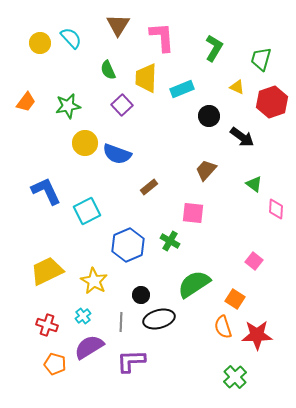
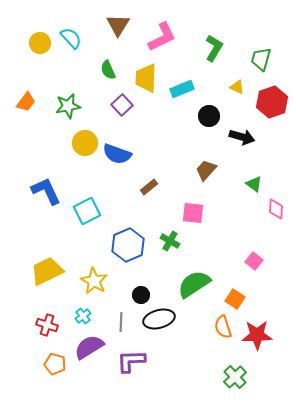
pink L-shape at (162, 37): rotated 68 degrees clockwise
black arrow at (242, 137): rotated 20 degrees counterclockwise
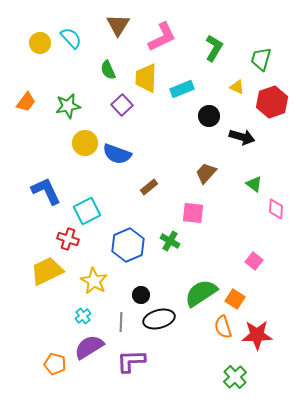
brown trapezoid at (206, 170): moved 3 px down
green semicircle at (194, 284): moved 7 px right, 9 px down
red cross at (47, 325): moved 21 px right, 86 px up
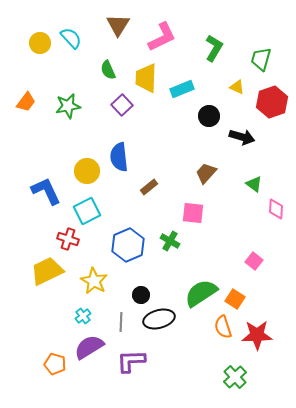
yellow circle at (85, 143): moved 2 px right, 28 px down
blue semicircle at (117, 154): moved 2 px right, 3 px down; rotated 64 degrees clockwise
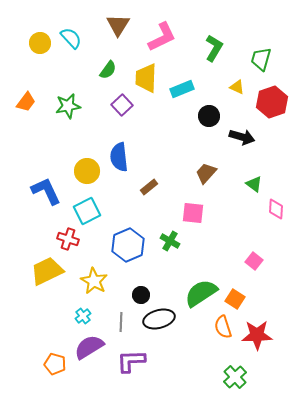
green semicircle at (108, 70): rotated 120 degrees counterclockwise
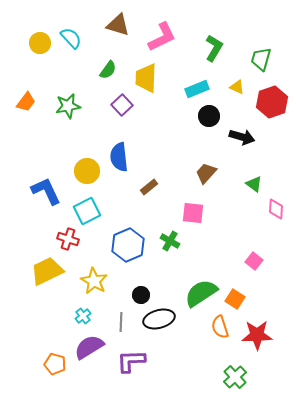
brown triangle at (118, 25): rotated 45 degrees counterclockwise
cyan rectangle at (182, 89): moved 15 px right
orange semicircle at (223, 327): moved 3 px left
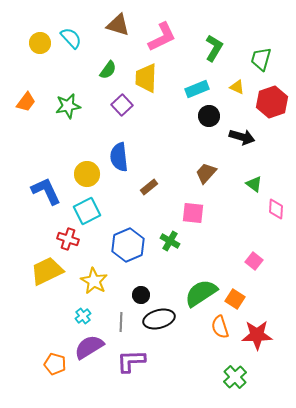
yellow circle at (87, 171): moved 3 px down
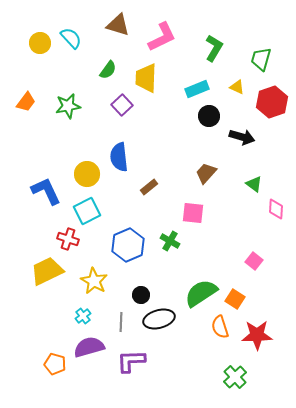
purple semicircle at (89, 347): rotated 16 degrees clockwise
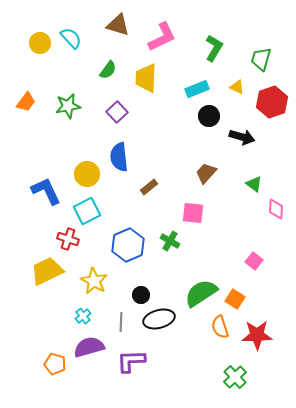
purple square at (122, 105): moved 5 px left, 7 px down
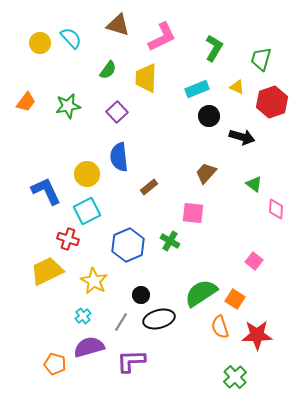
gray line at (121, 322): rotated 30 degrees clockwise
